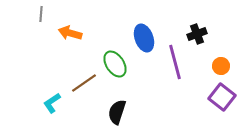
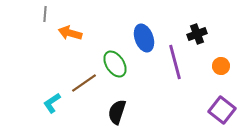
gray line: moved 4 px right
purple square: moved 13 px down
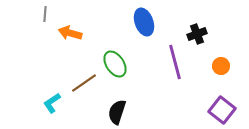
blue ellipse: moved 16 px up
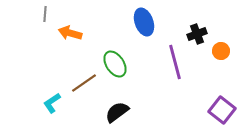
orange circle: moved 15 px up
black semicircle: rotated 35 degrees clockwise
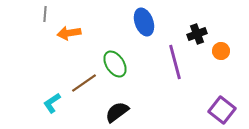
orange arrow: moved 1 px left; rotated 25 degrees counterclockwise
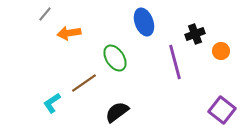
gray line: rotated 35 degrees clockwise
black cross: moved 2 px left
green ellipse: moved 6 px up
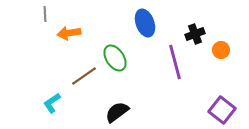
gray line: rotated 42 degrees counterclockwise
blue ellipse: moved 1 px right, 1 px down
orange circle: moved 1 px up
brown line: moved 7 px up
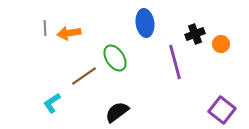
gray line: moved 14 px down
blue ellipse: rotated 12 degrees clockwise
orange circle: moved 6 px up
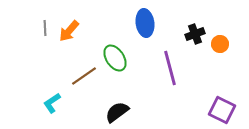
orange arrow: moved 2 px up; rotated 40 degrees counterclockwise
orange circle: moved 1 px left
purple line: moved 5 px left, 6 px down
purple square: rotated 12 degrees counterclockwise
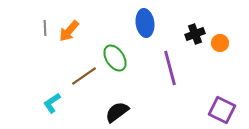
orange circle: moved 1 px up
